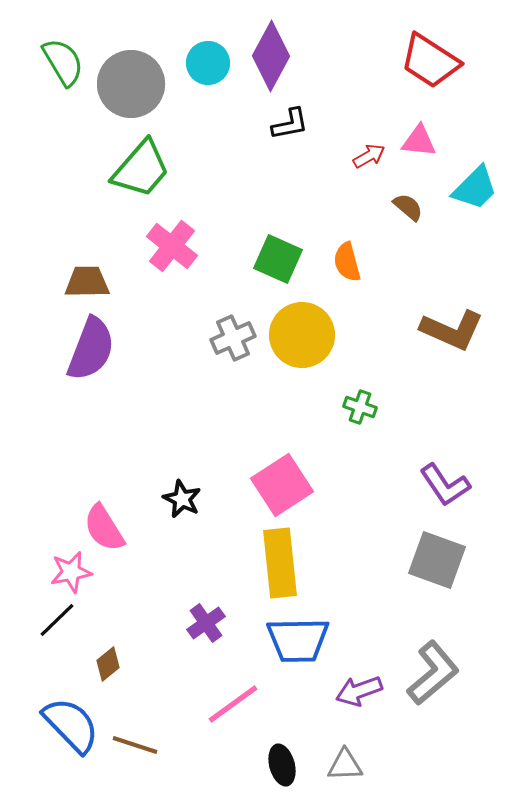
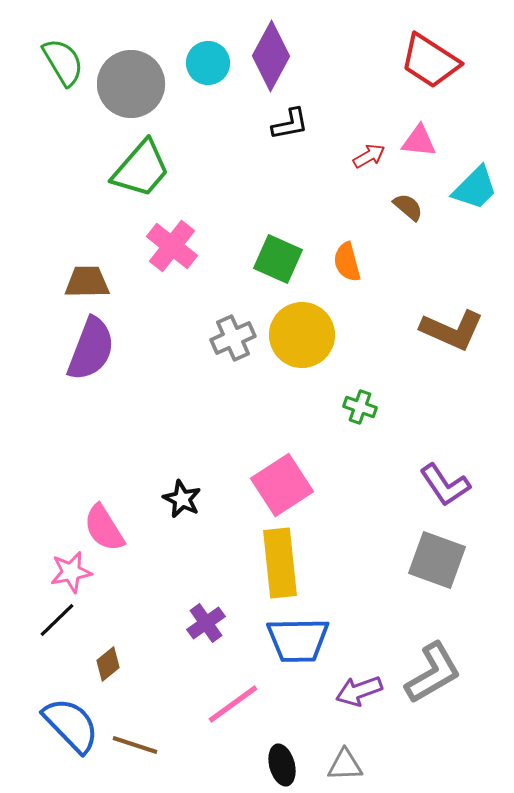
gray L-shape: rotated 10 degrees clockwise
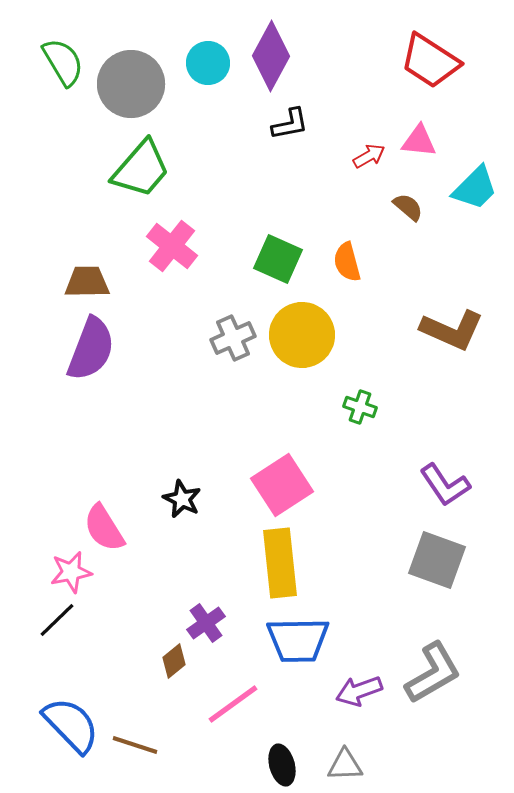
brown diamond: moved 66 px right, 3 px up
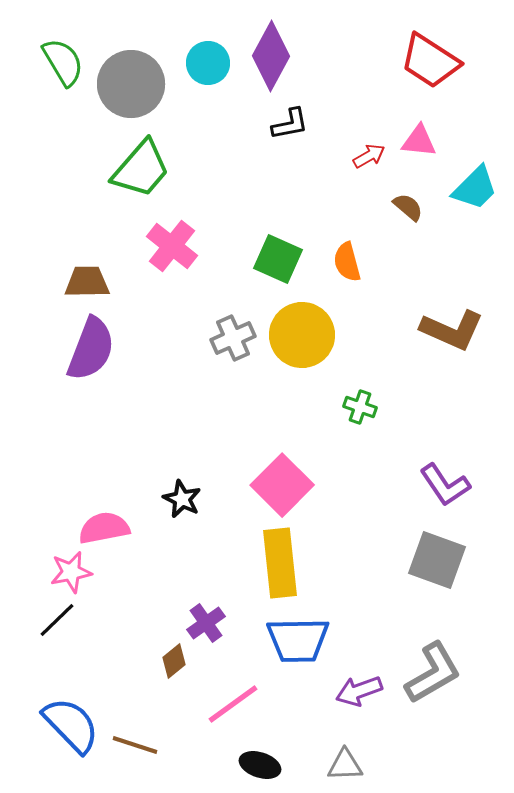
pink square: rotated 12 degrees counterclockwise
pink semicircle: rotated 111 degrees clockwise
black ellipse: moved 22 px left; rotated 57 degrees counterclockwise
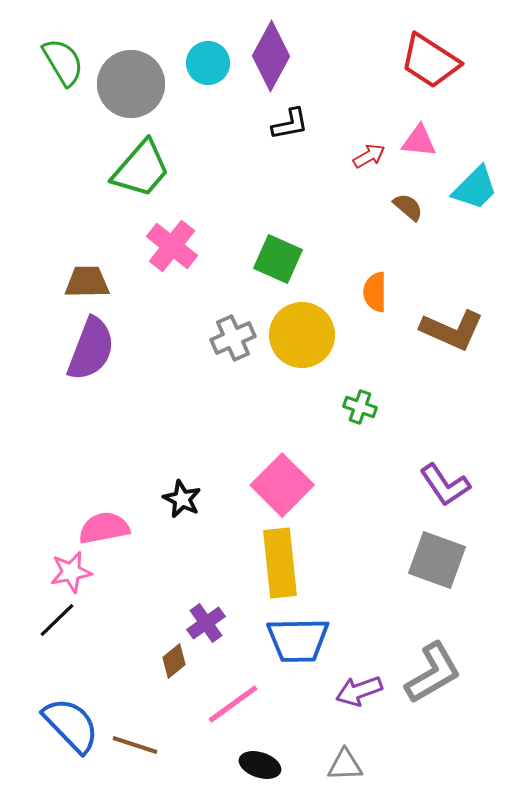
orange semicircle: moved 28 px right, 30 px down; rotated 15 degrees clockwise
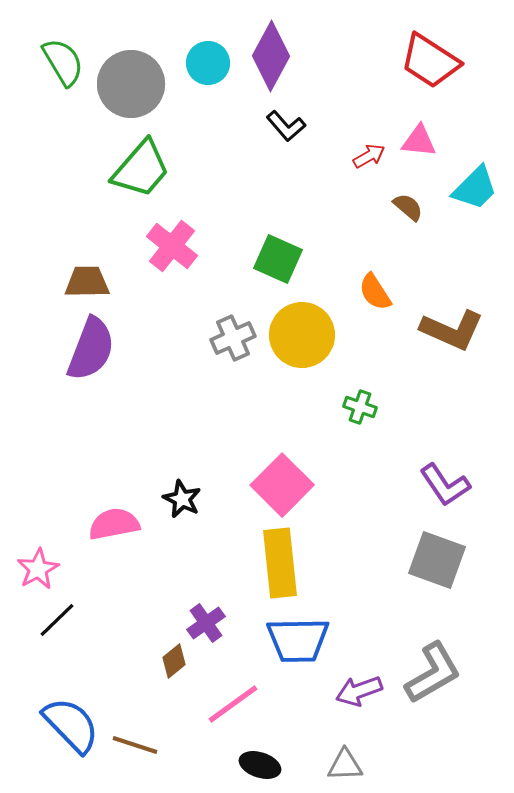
black L-shape: moved 4 px left, 2 px down; rotated 60 degrees clockwise
orange semicircle: rotated 33 degrees counterclockwise
pink semicircle: moved 10 px right, 4 px up
pink star: moved 33 px left, 3 px up; rotated 18 degrees counterclockwise
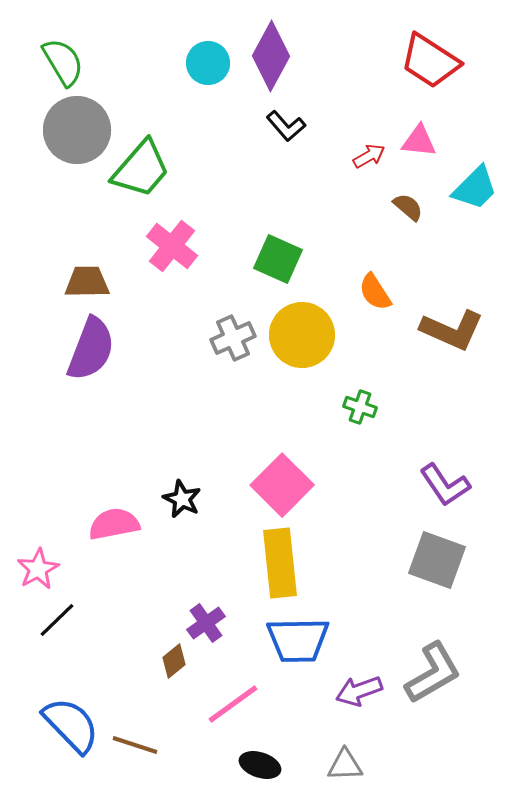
gray circle: moved 54 px left, 46 px down
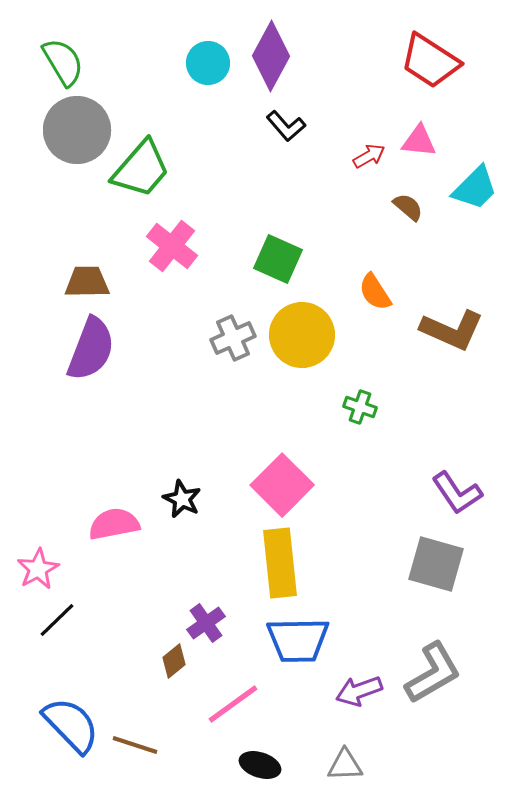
purple L-shape: moved 12 px right, 8 px down
gray square: moved 1 px left, 4 px down; rotated 4 degrees counterclockwise
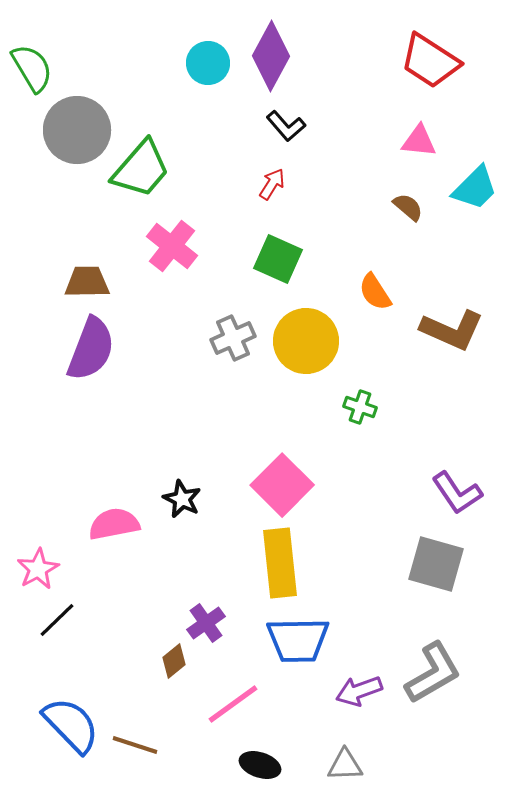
green semicircle: moved 31 px left, 6 px down
red arrow: moved 97 px left, 28 px down; rotated 28 degrees counterclockwise
yellow circle: moved 4 px right, 6 px down
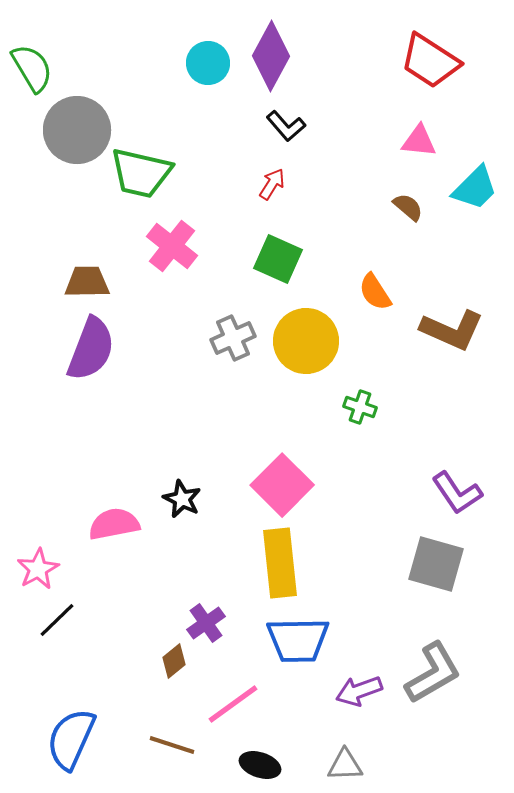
green trapezoid: moved 4 px down; rotated 62 degrees clockwise
blue semicircle: moved 14 px down; rotated 112 degrees counterclockwise
brown line: moved 37 px right
